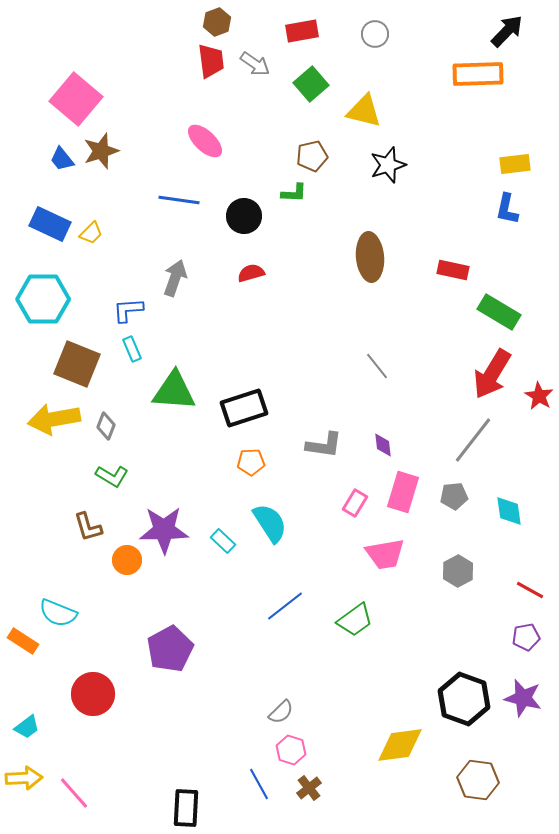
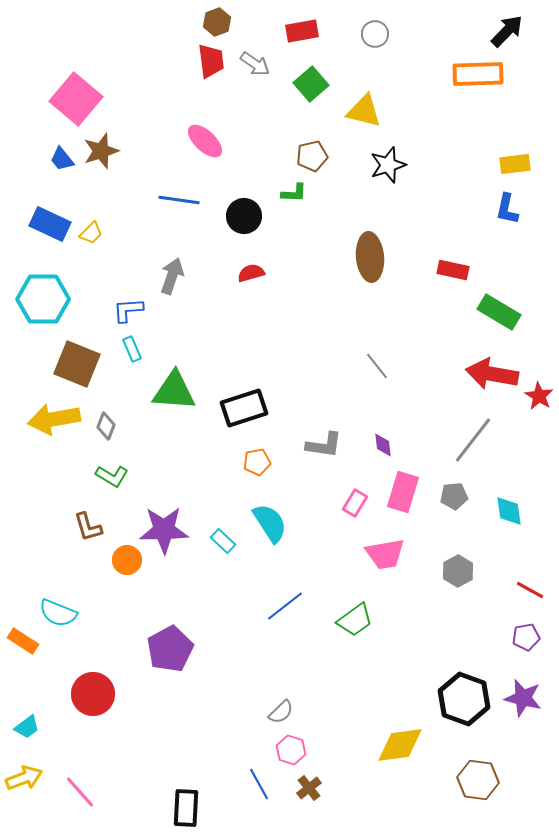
gray arrow at (175, 278): moved 3 px left, 2 px up
red arrow at (492, 374): rotated 69 degrees clockwise
orange pentagon at (251, 462): moved 6 px right; rotated 8 degrees counterclockwise
yellow arrow at (24, 778): rotated 18 degrees counterclockwise
pink line at (74, 793): moved 6 px right, 1 px up
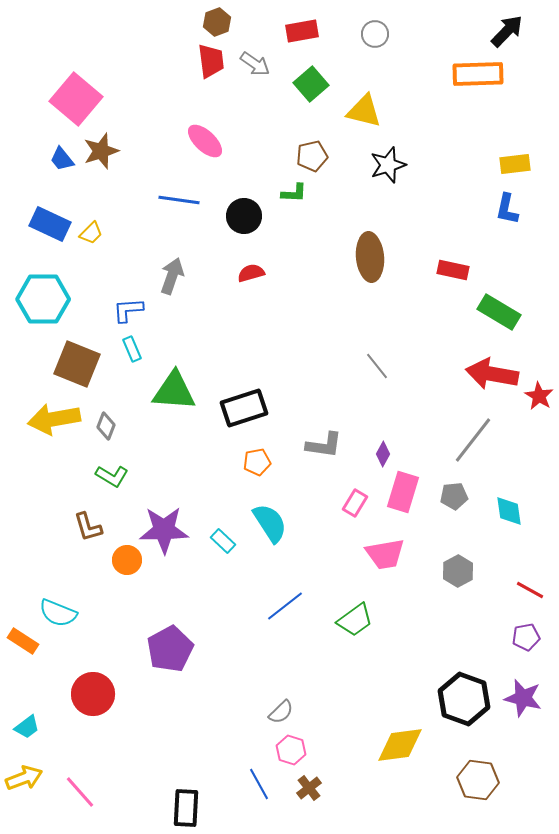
purple diamond at (383, 445): moved 9 px down; rotated 35 degrees clockwise
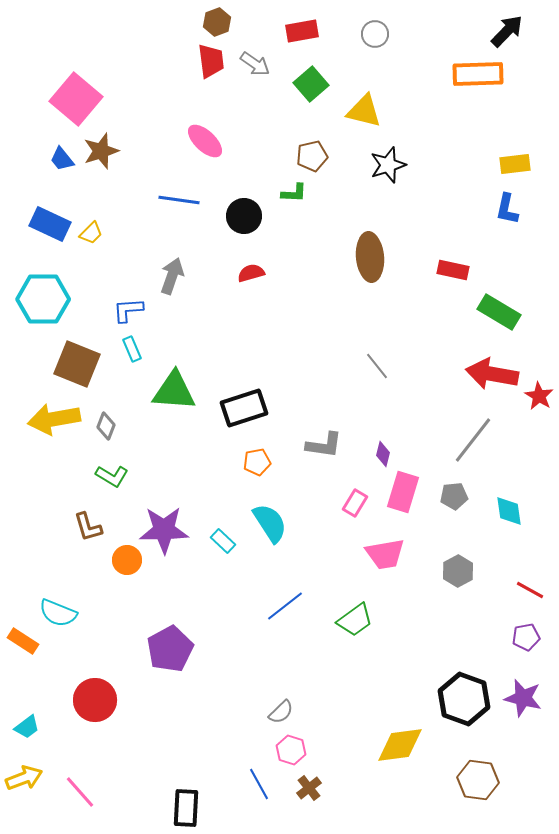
purple diamond at (383, 454): rotated 15 degrees counterclockwise
red circle at (93, 694): moved 2 px right, 6 px down
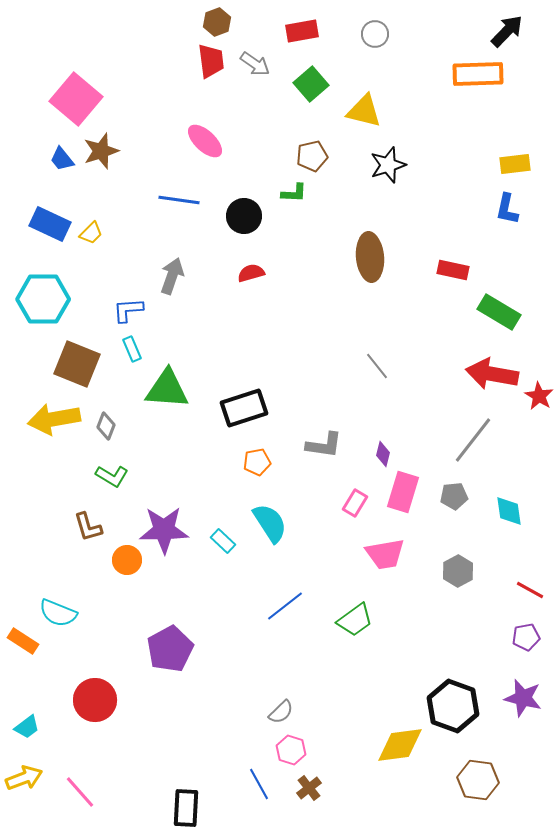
green triangle at (174, 391): moved 7 px left, 2 px up
black hexagon at (464, 699): moved 11 px left, 7 px down
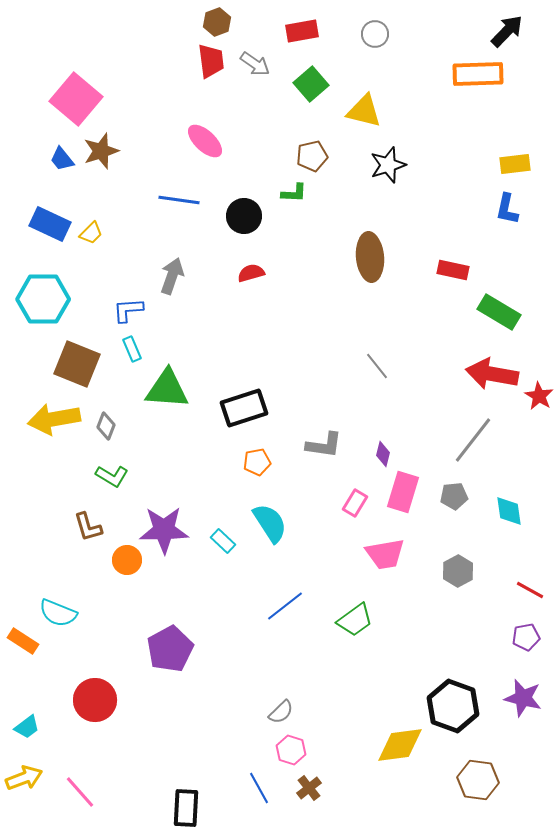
blue line at (259, 784): moved 4 px down
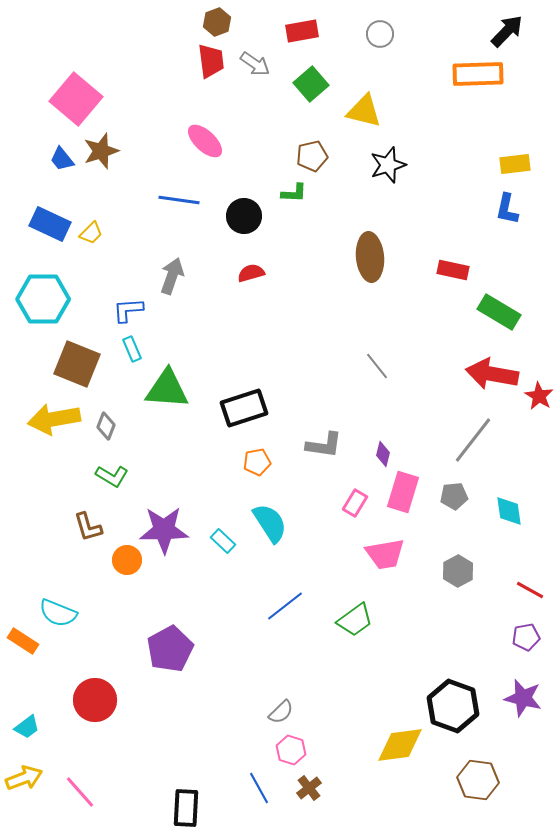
gray circle at (375, 34): moved 5 px right
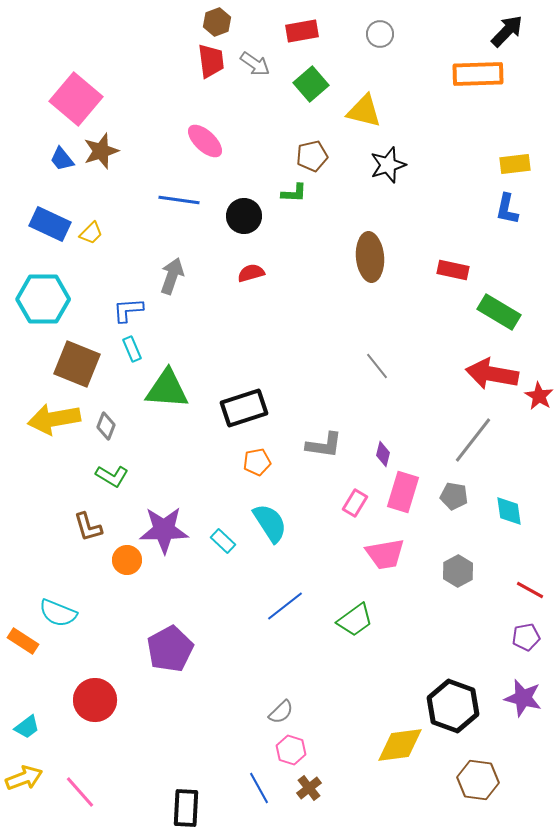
gray pentagon at (454, 496): rotated 16 degrees clockwise
